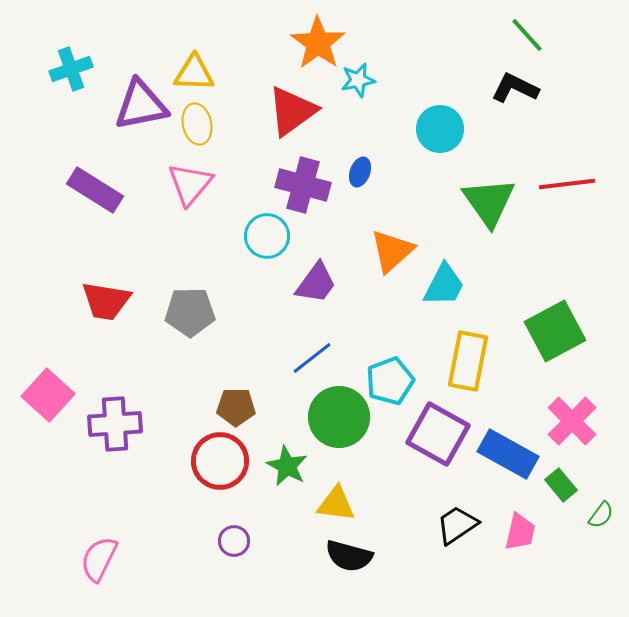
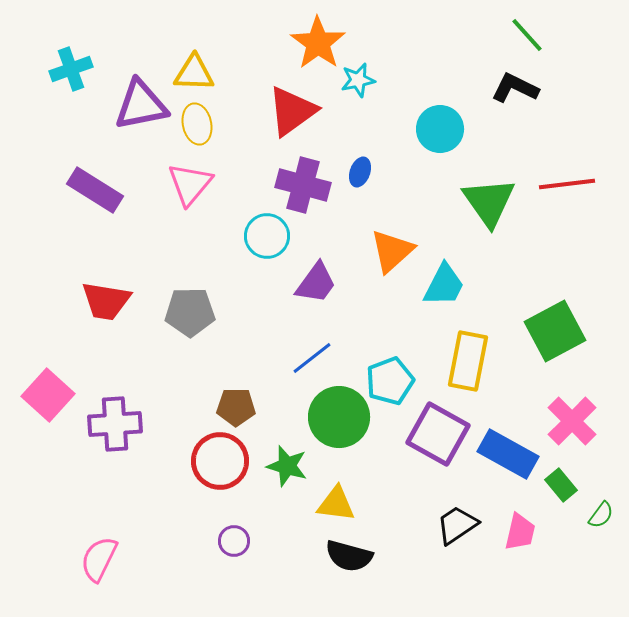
green star at (287, 466): rotated 12 degrees counterclockwise
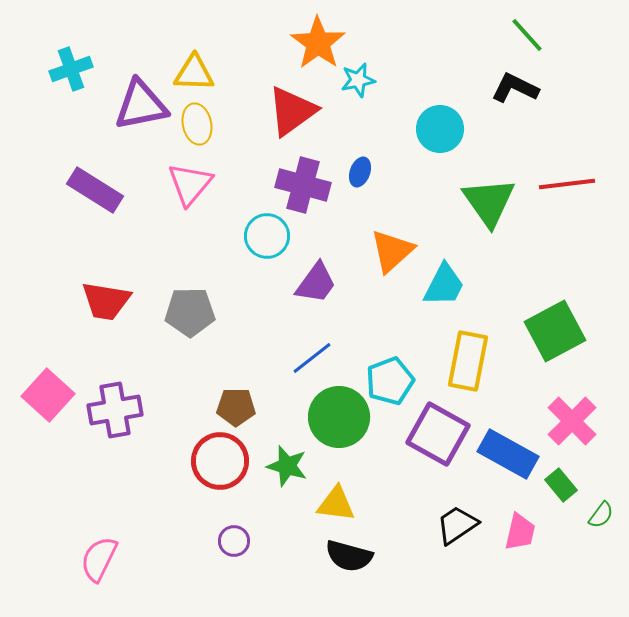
purple cross at (115, 424): moved 14 px up; rotated 6 degrees counterclockwise
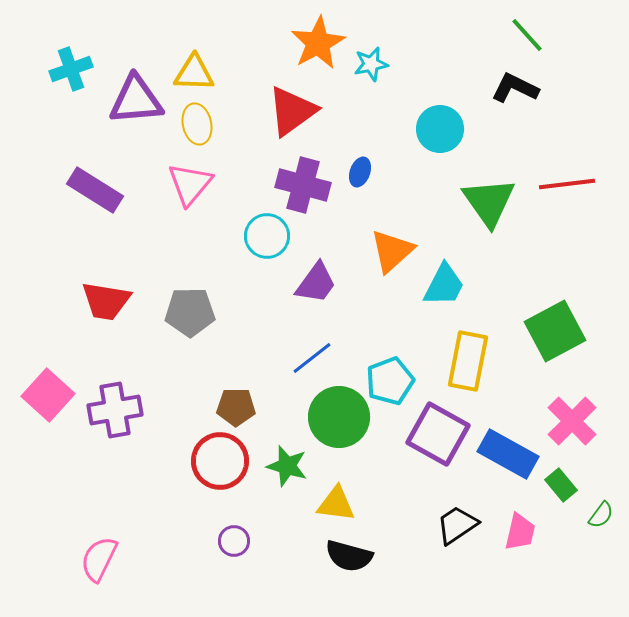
orange star at (318, 43): rotated 8 degrees clockwise
cyan star at (358, 80): moved 13 px right, 16 px up
purple triangle at (141, 105): moved 5 px left, 5 px up; rotated 6 degrees clockwise
